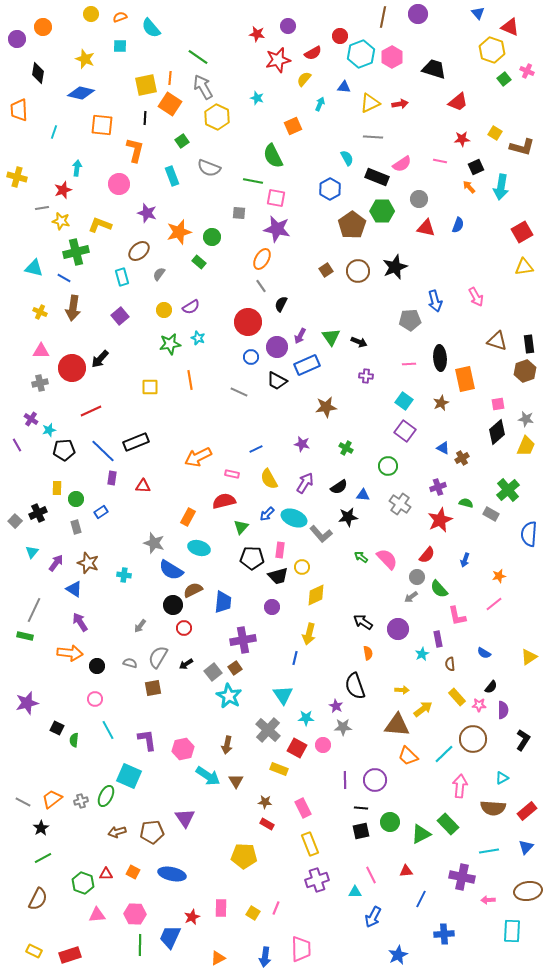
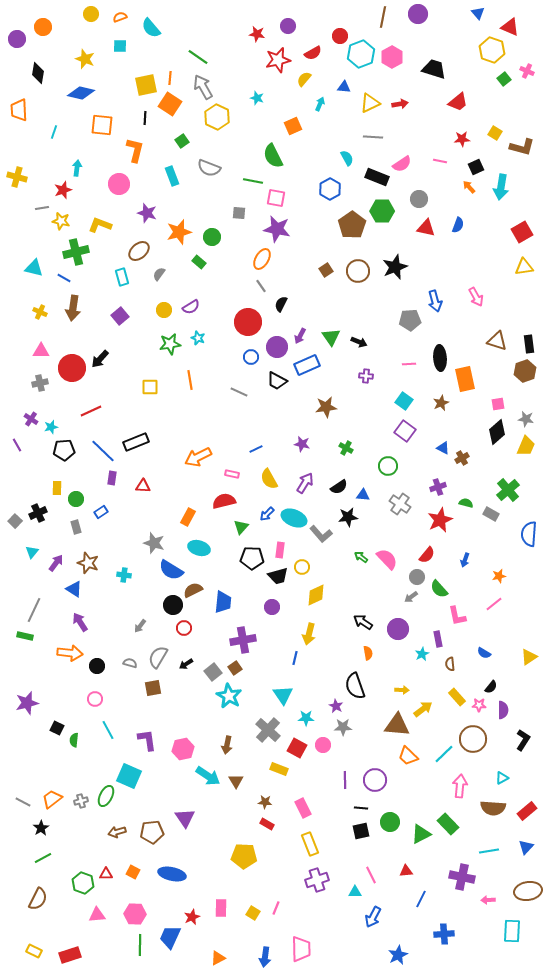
cyan star at (49, 430): moved 2 px right, 3 px up
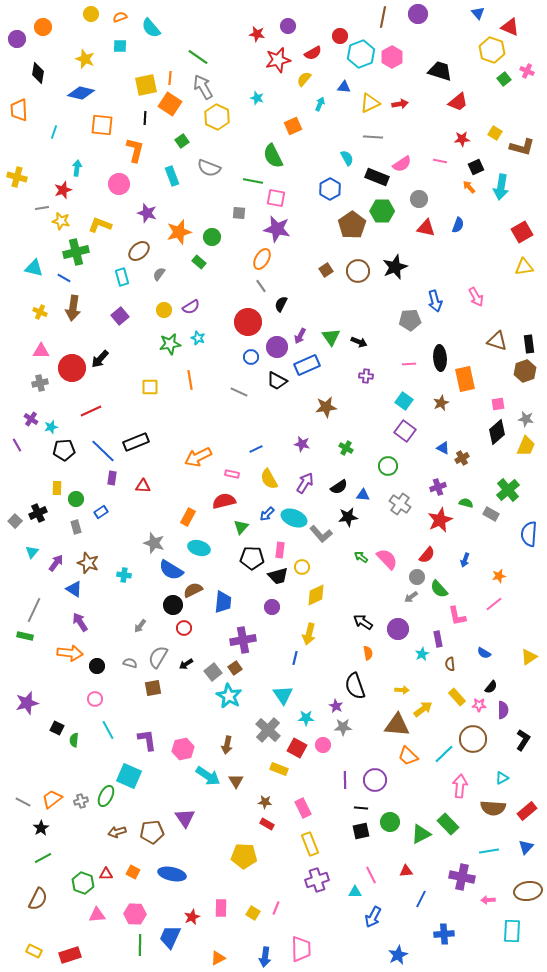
black trapezoid at (434, 69): moved 6 px right, 2 px down
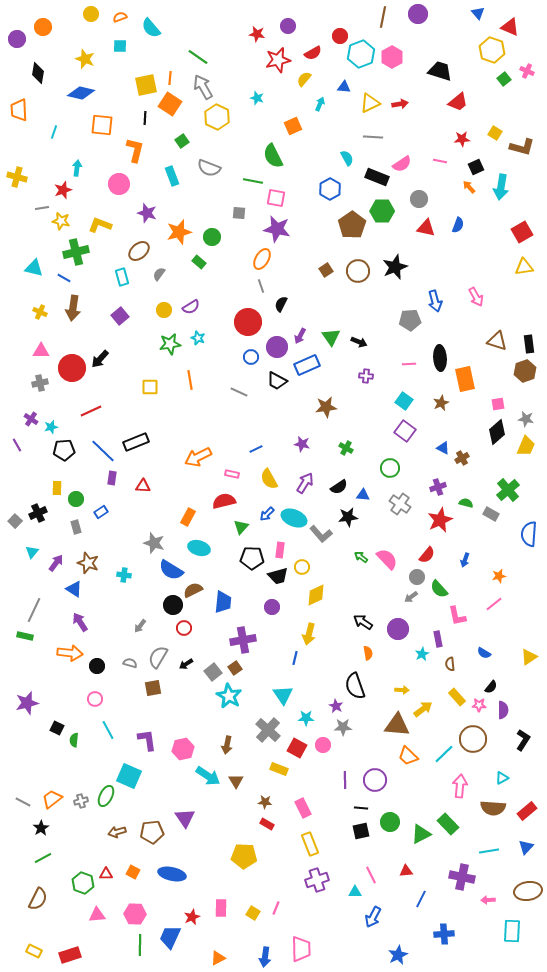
gray line at (261, 286): rotated 16 degrees clockwise
green circle at (388, 466): moved 2 px right, 2 px down
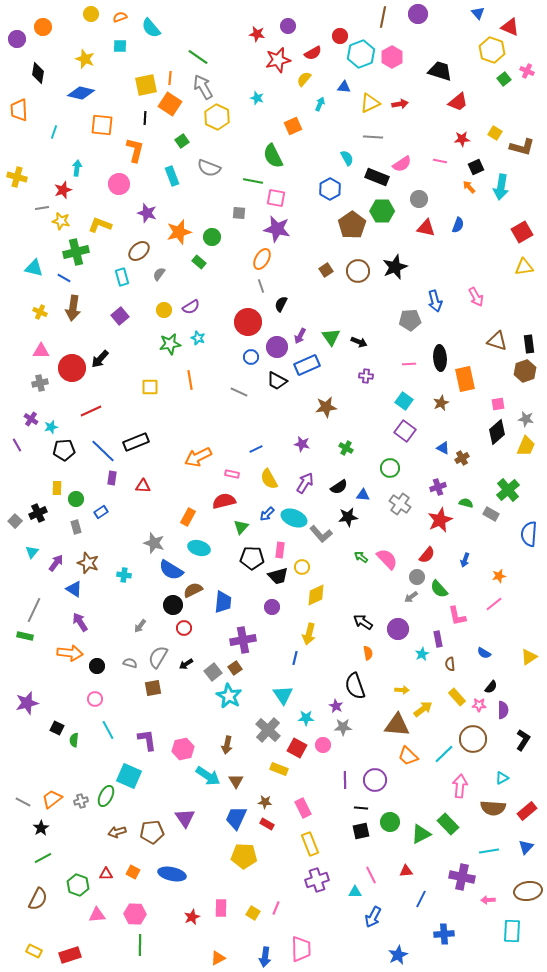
green hexagon at (83, 883): moved 5 px left, 2 px down
blue trapezoid at (170, 937): moved 66 px right, 119 px up
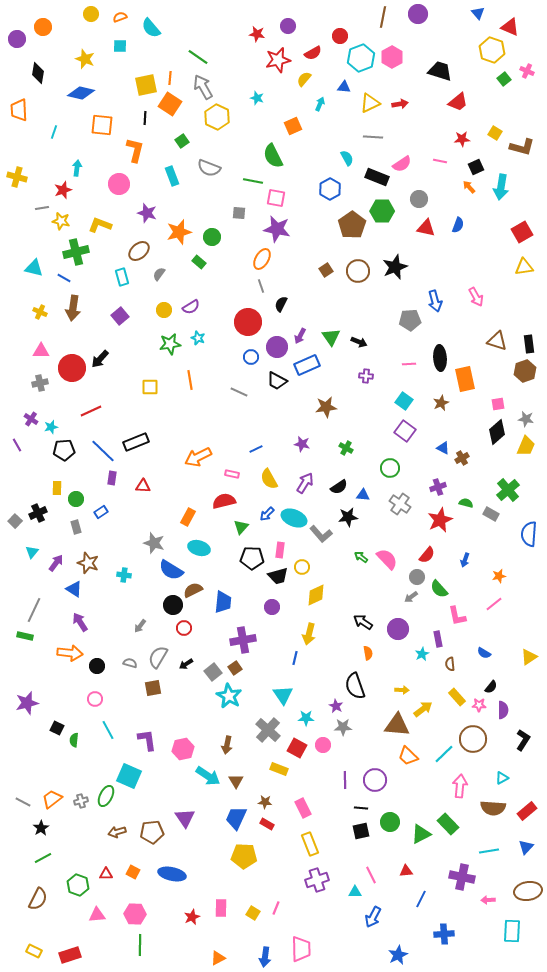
cyan hexagon at (361, 54): moved 4 px down
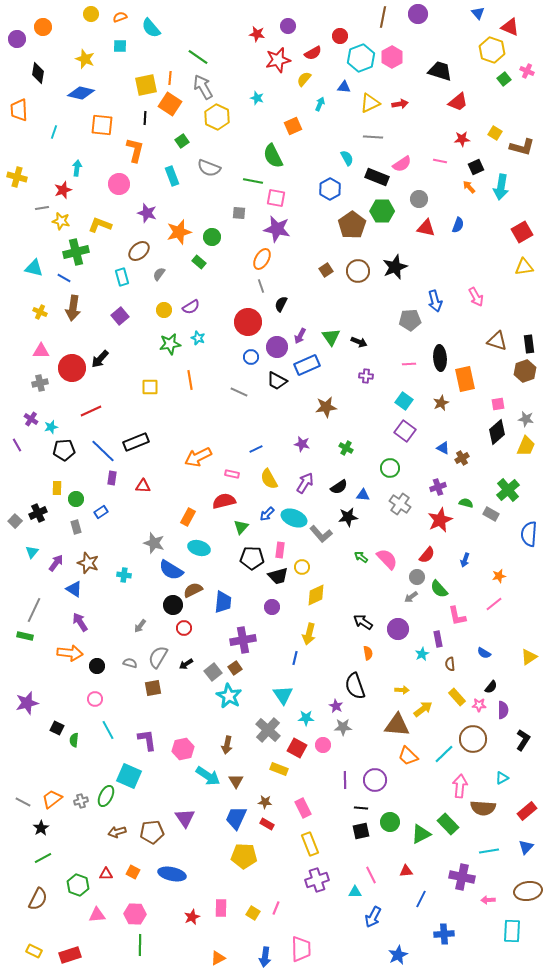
brown semicircle at (493, 808): moved 10 px left
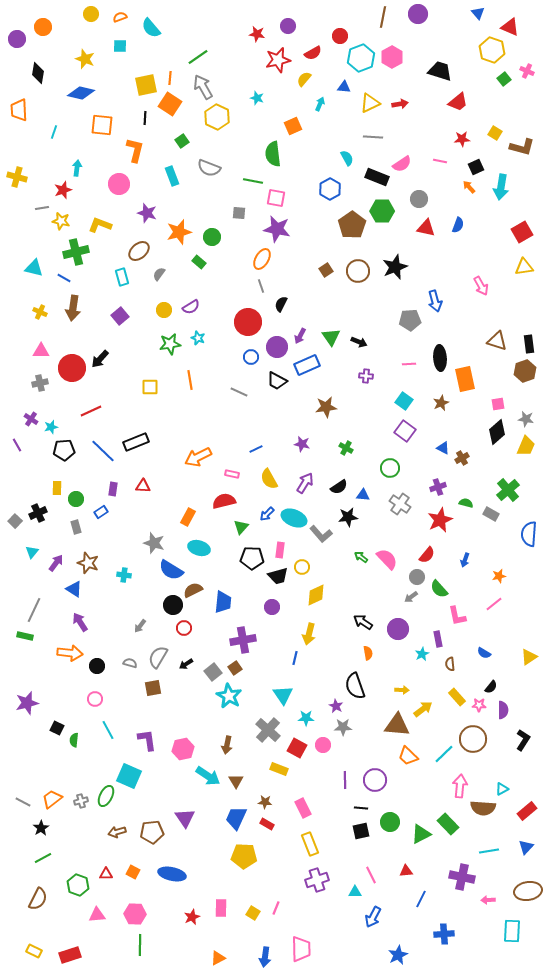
green line at (198, 57): rotated 70 degrees counterclockwise
green semicircle at (273, 156): moved 2 px up; rotated 20 degrees clockwise
pink arrow at (476, 297): moved 5 px right, 11 px up
purple rectangle at (112, 478): moved 1 px right, 11 px down
cyan triangle at (502, 778): moved 11 px down
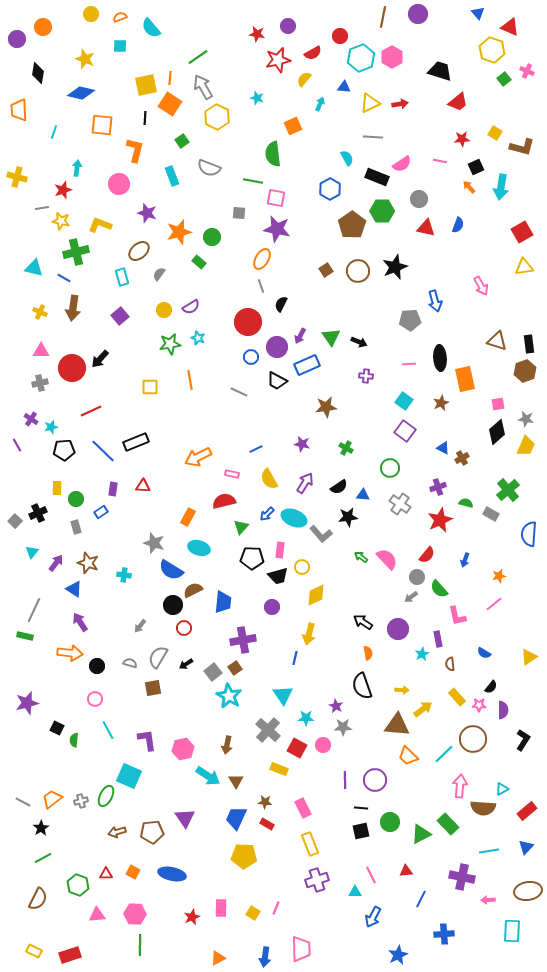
black semicircle at (355, 686): moved 7 px right
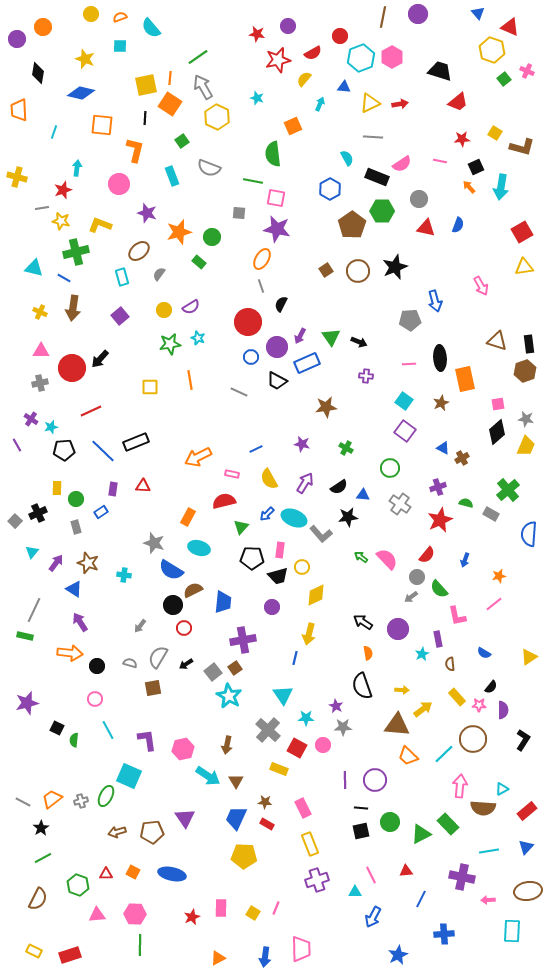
blue rectangle at (307, 365): moved 2 px up
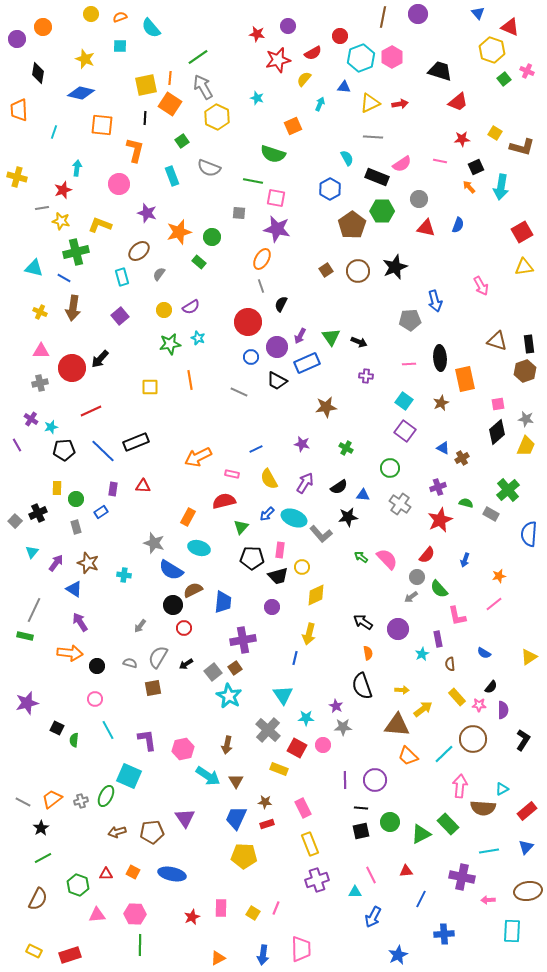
green semicircle at (273, 154): rotated 65 degrees counterclockwise
red rectangle at (267, 824): rotated 48 degrees counterclockwise
blue arrow at (265, 957): moved 2 px left, 2 px up
